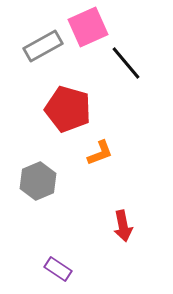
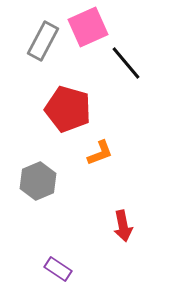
gray rectangle: moved 5 px up; rotated 33 degrees counterclockwise
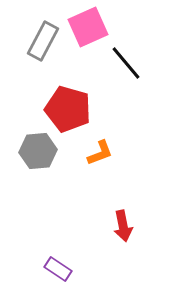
gray hexagon: moved 30 px up; rotated 18 degrees clockwise
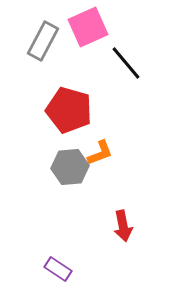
red pentagon: moved 1 px right, 1 px down
gray hexagon: moved 32 px right, 16 px down
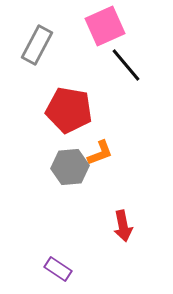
pink square: moved 17 px right, 1 px up
gray rectangle: moved 6 px left, 4 px down
black line: moved 2 px down
red pentagon: rotated 6 degrees counterclockwise
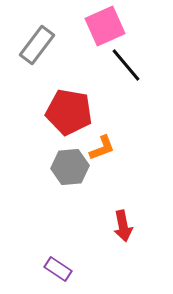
gray rectangle: rotated 9 degrees clockwise
red pentagon: moved 2 px down
orange L-shape: moved 2 px right, 5 px up
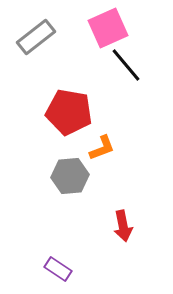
pink square: moved 3 px right, 2 px down
gray rectangle: moved 1 px left, 8 px up; rotated 15 degrees clockwise
gray hexagon: moved 9 px down
